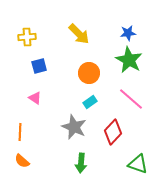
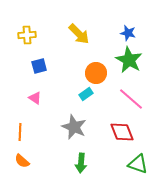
blue star: rotated 21 degrees clockwise
yellow cross: moved 2 px up
orange circle: moved 7 px right
cyan rectangle: moved 4 px left, 8 px up
red diamond: moved 9 px right; rotated 65 degrees counterclockwise
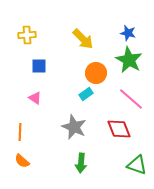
yellow arrow: moved 4 px right, 5 px down
blue square: rotated 14 degrees clockwise
red diamond: moved 3 px left, 3 px up
green triangle: moved 1 px left, 1 px down
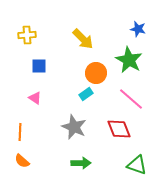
blue star: moved 10 px right, 4 px up
green arrow: rotated 96 degrees counterclockwise
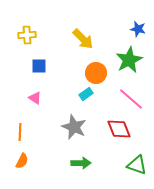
green star: rotated 16 degrees clockwise
orange semicircle: rotated 105 degrees counterclockwise
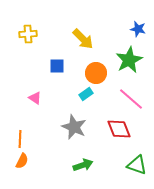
yellow cross: moved 1 px right, 1 px up
blue square: moved 18 px right
orange line: moved 7 px down
green arrow: moved 2 px right, 2 px down; rotated 18 degrees counterclockwise
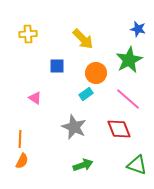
pink line: moved 3 px left
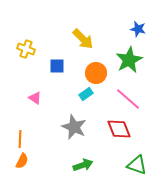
yellow cross: moved 2 px left, 15 px down; rotated 24 degrees clockwise
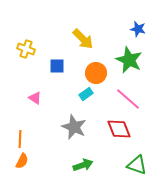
green star: rotated 20 degrees counterclockwise
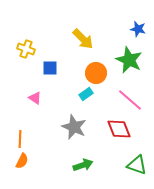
blue square: moved 7 px left, 2 px down
pink line: moved 2 px right, 1 px down
